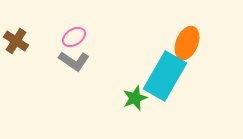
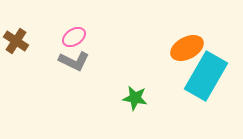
orange ellipse: moved 5 px down; rotated 40 degrees clockwise
gray L-shape: rotated 8 degrees counterclockwise
cyan rectangle: moved 41 px right
green star: rotated 30 degrees clockwise
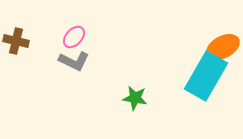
pink ellipse: rotated 15 degrees counterclockwise
brown cross: rotated 20 degrees counterclockwise
orange ellipse: moved 36 px right, 1 px up
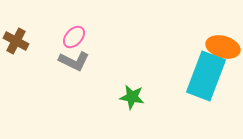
brown cross: rotated 15 degrees clockwise
orange ellipse: rotated 44 degrees clockwise
cyan rectangle: rotated 9 degrees counterclockwise
green star: moved 3 px left, 1 px up
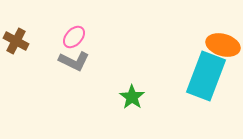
orange ellipse: moved 2 px up
green star: rotated 25 degrees clockwise
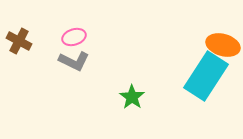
pink ellipse: rotated 30 degrees clockwise
brown cross: moved 3 px right
cyan rectangle: rotated 12 degrees clockwise
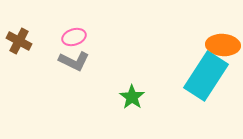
orange ellipse: rotated 12 degrees counterclockwise
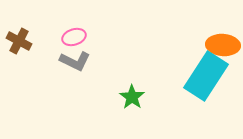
gray L-shape: moved 1 px right
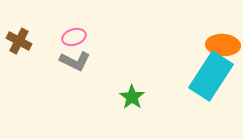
cyan rectangle: moved 5 px right
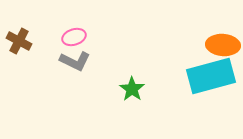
cyan rectangle: rotated 42 degrees clockwise
green star: moved 8 px up
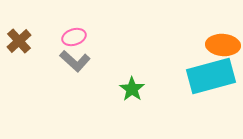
brown cross: rotated 20 degrees clockwise
gray L-shape: rotated 16 degrees clockwise
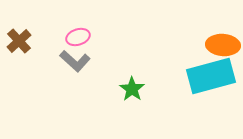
pink ellipse: moved 4 px right
